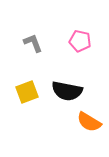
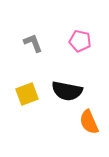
yellow square: moved 2 px down
orange semicircle: rotated 35 degrees clockwise
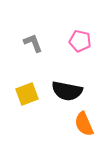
orange semicircle: moved 5 px left, 2 px down
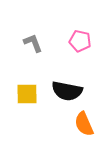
yellow square: rotated 20 degrees clockwise
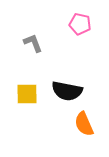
pink pentagon: moved 17 px up
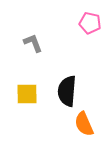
pink pentagon: moved 10 px right, 1 px up
black semicircle: rotated 84 degrees clockwise
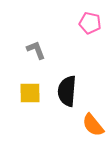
gray L-shape: moved 3 px right, 7 px down
yellow square: moved 3 px right, 1 px up
orange semicircle: moved 9 px right, 1 px down; rotated 15 degrees counterclockwise
